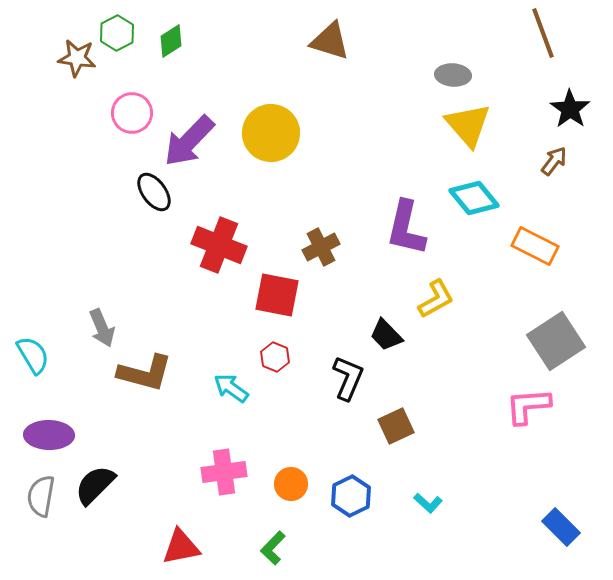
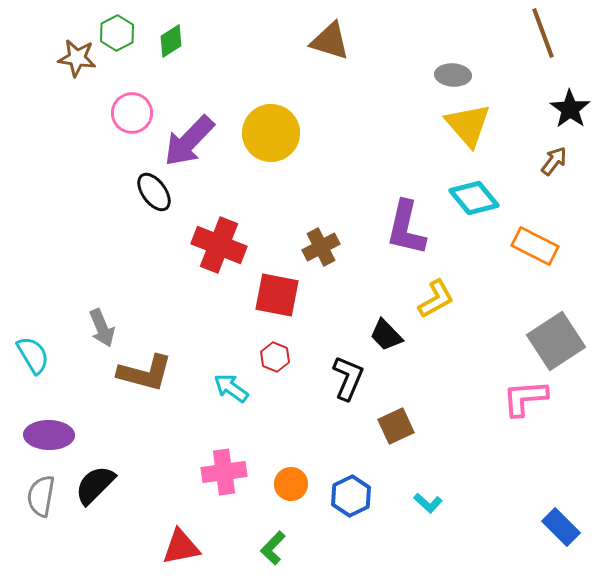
pink L-shape: moved 3 px left, 8 px up
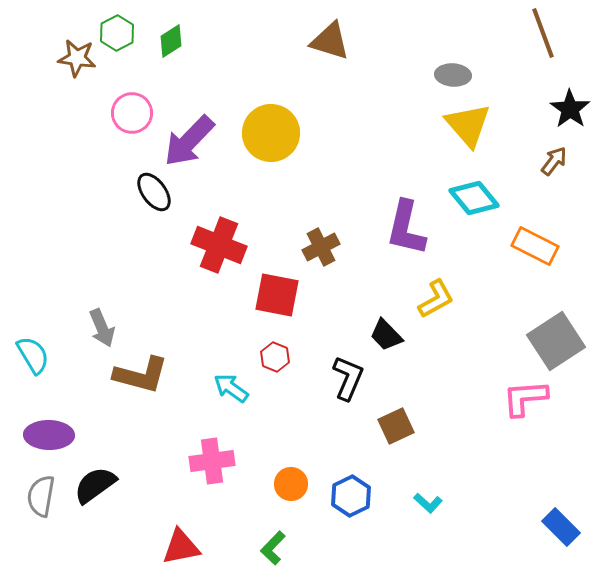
brown L-shape: moved 4 px left, 2 px down
pink cross: moved 12 px left, 11 px up
black semicircle: rotated 9 degrees clockwise
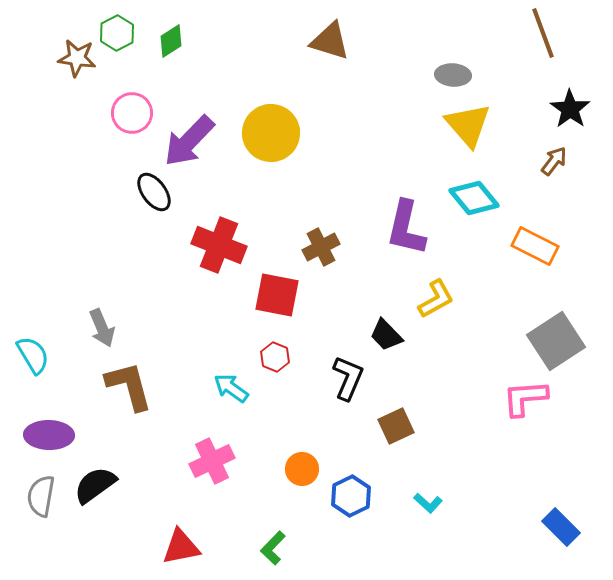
brown L-shape: moved 12 px left, 11 px down; rotated 120 degrees counterclockwise
pink cross: rotated 18 degrees counterclockwise
orange circle: moved 11 px right, 15 px up
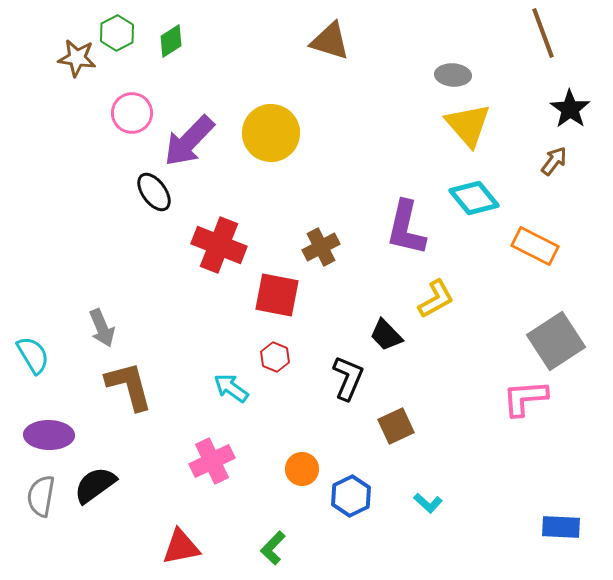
blue rectangle: rotated 42 degrees counterclockwise
